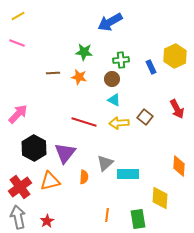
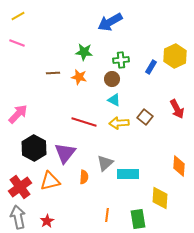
blue rectangle: rotated 56 degrees clockwise
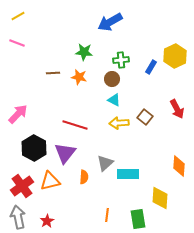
red line: moved 9 px left, 3 px down
red cross: moved 2 px right, 1 px up
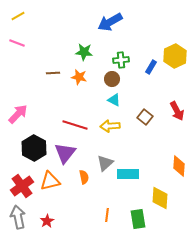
red arrow: moved 2 px down
yellow arrow: moved 9 px left, 3 px down
orange semicircle: rotated 16 degrees counterclockwise
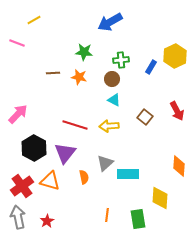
yellow line: moved 16 px right, 4 px down
yellow arrow: moved 1 px left
orange triangle: rotated 30 degrees clockwise
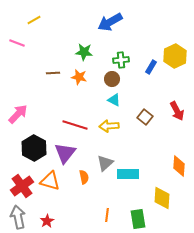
yellow diamond: moved 2 px right
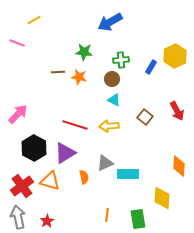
brown line: moved 5 px right, 1 px up
purple triangle: rotated 20 degrees clockwise
gray triangle: rotated 18 degrees clockwise
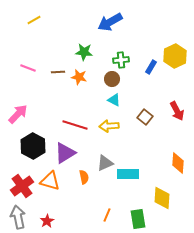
pink line: moved 11 px right, 25 px down
black hexagon: moved 1 px left, 2 px up
orange diamond: moved 1 px left, 3 px up
orange line: rotated 16 degrees clockwise
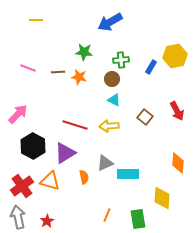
yellow line: moved 2 px right; rotated 32 degrees clockwise
yellow hexagon: rotated 15 degrees clockwise
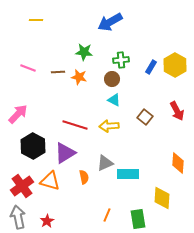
yellow hexagon: moved 9 px down; rotated 20 degrees counterclockwise
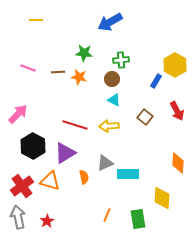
green star: moved 1 px down
blue rectangle: moved 5 px right, 14 px down
